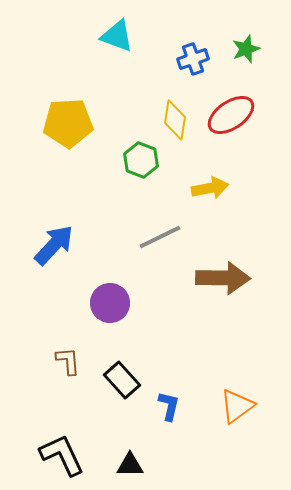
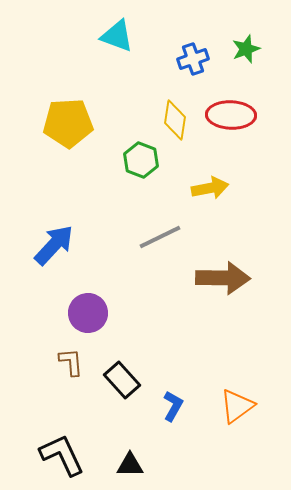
red ellipse: rotated 36 degrees clockwise
purple circle: moved 22 px left, 10 px down
brown L-shape: moved 3 px right, 1 px down
blue L-shape: moved 4 px right; rotated 16 degrees clockwise
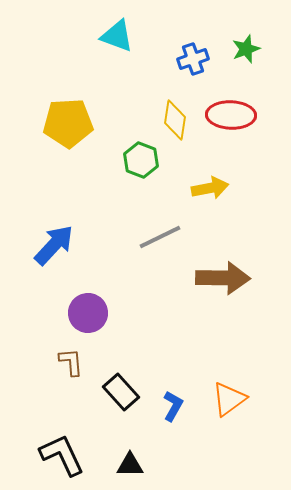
black rectangle: moved 1 px left, 12 px down
orange triangle: moved 8 px left, 7 px up
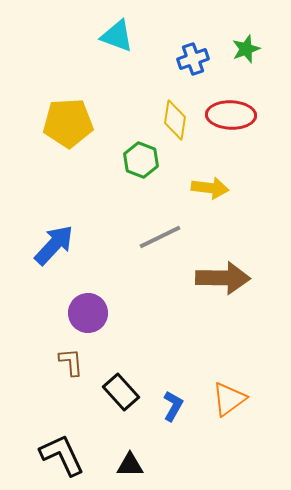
yellow arrow: rotated 18 degrees clockwise
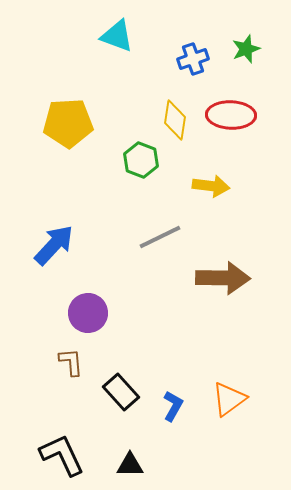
yellow arrow: moved 1 px right, 2 px up
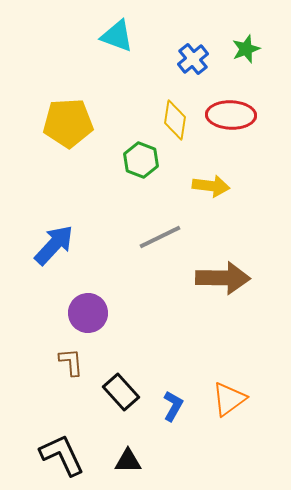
blue cross: rotated 20 degrees counterclockwise
black triangle: moved 2 px left, 4 px up
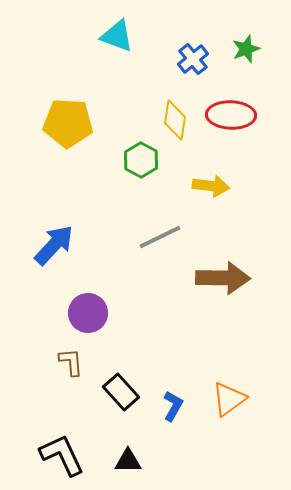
yellow pentagon: rotated 6 degrees clockwise
green hexagon: rotated 8 degrees clockwise
